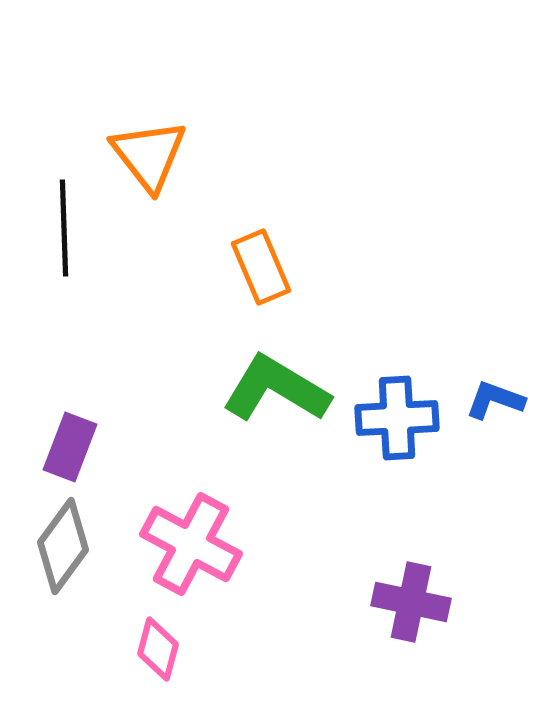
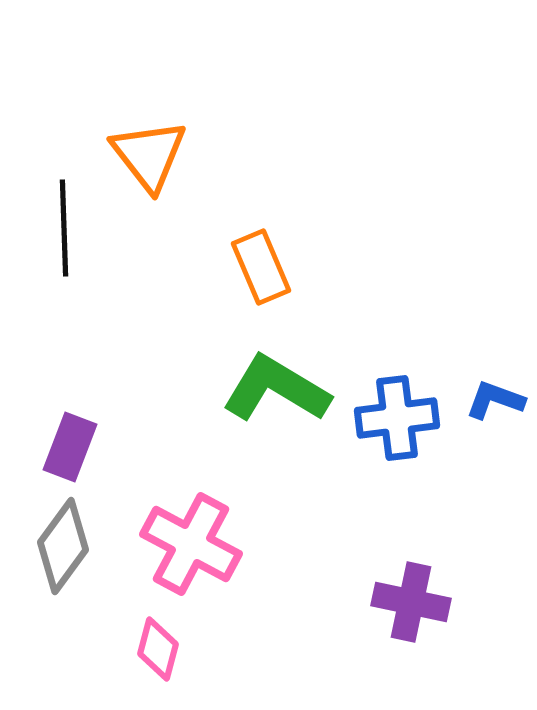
blue cross: rotated 4 degrees counterclockwise
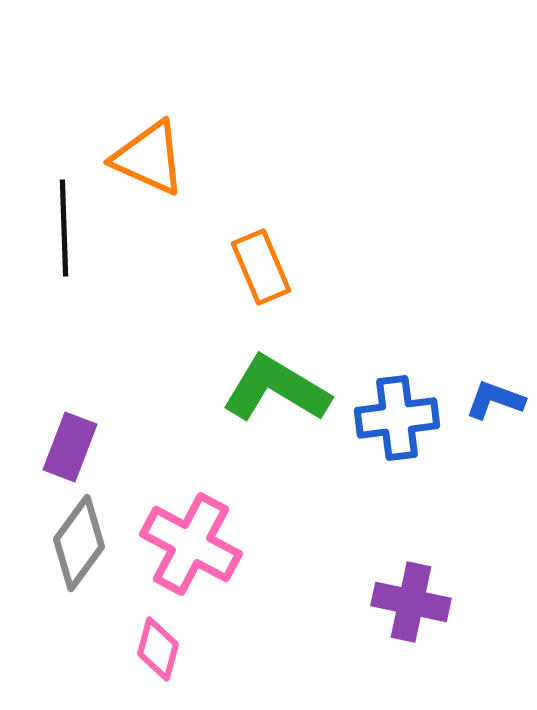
orange triangle: moved 3 px down; rotated 28 degrees counterclockwise
gray diamond: moved 16 px right, 3 px up
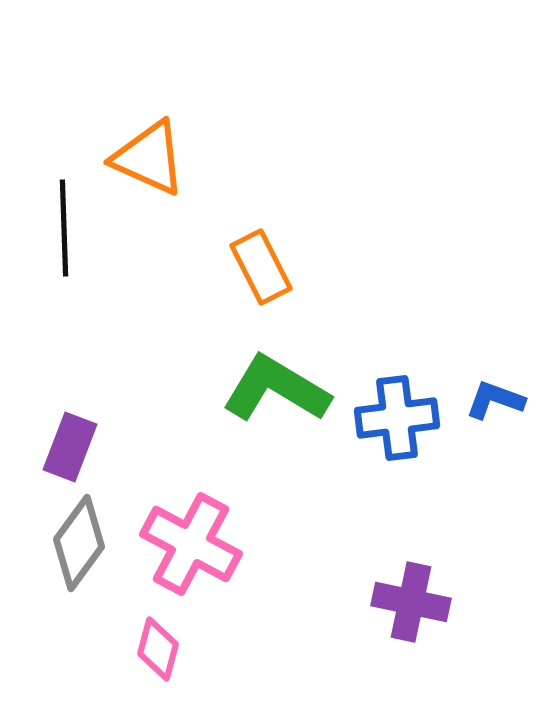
orange rectangle: rotated 4 degrees counterclockwise
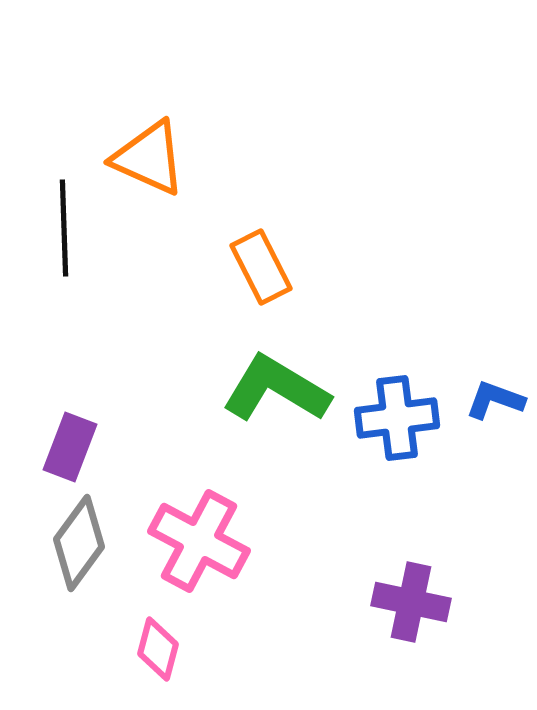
pink cross: moved 8 px right, 3 px up
